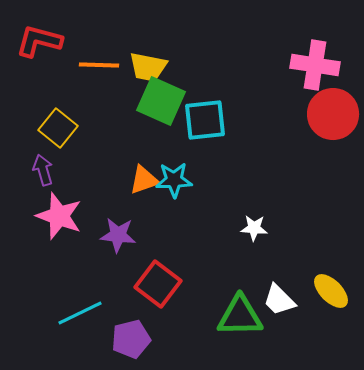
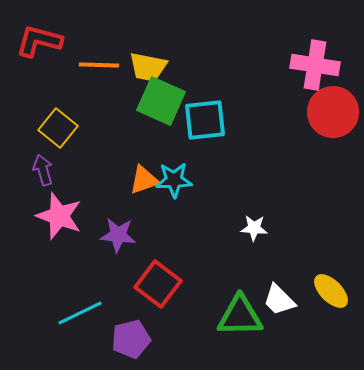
red circle: moved 2 px up
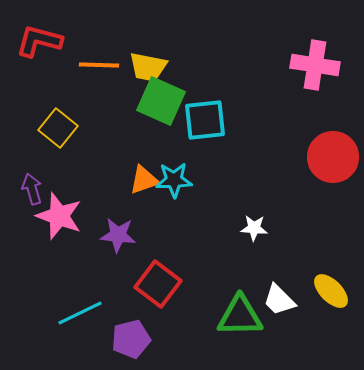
red circle: moved 45 px down
purple arrow: moved 11 px left, 19 px down
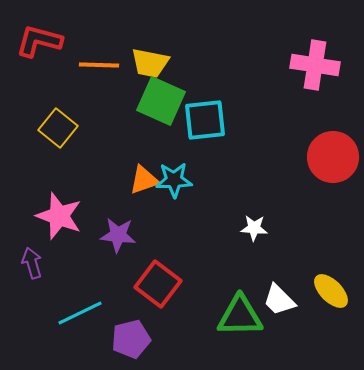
yellow trapezoid: moved 2 px right, 4 px up
purple arrow: moved 74 px down
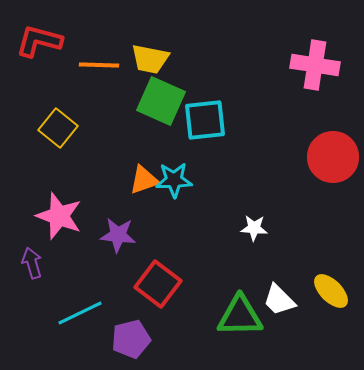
yellow trapezoid: moved 4 px up
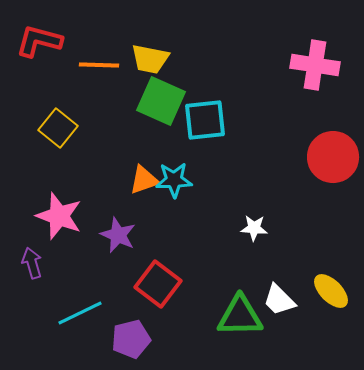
purple star: rotated 18 degrees clockwise
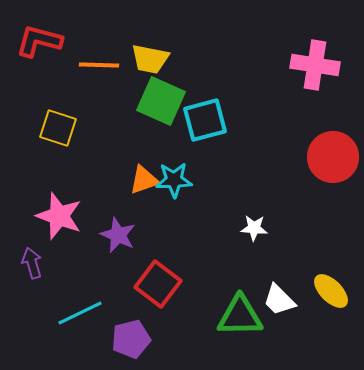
cyan square: rotated 9 degrees counterclockwise
yellow square: rotated 21 degrees counterclockwise
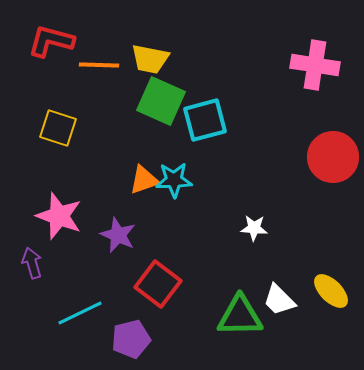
red L-shape: moved 12 px right
